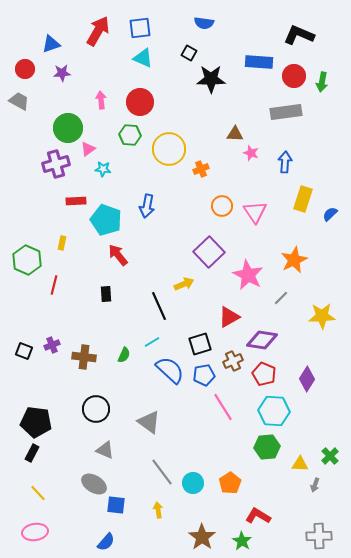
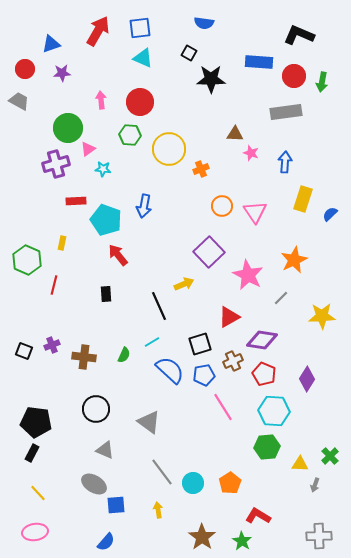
blue arrow at (147, 206): moved 3 px left
blue square at (116, 505): rotated 12 degrees counterclockwise
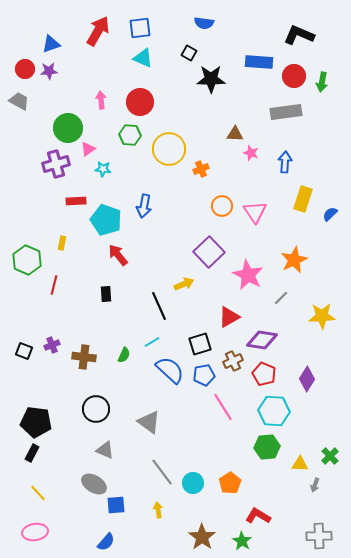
purple star at (62, 73): moved 13 px left, 2 px up
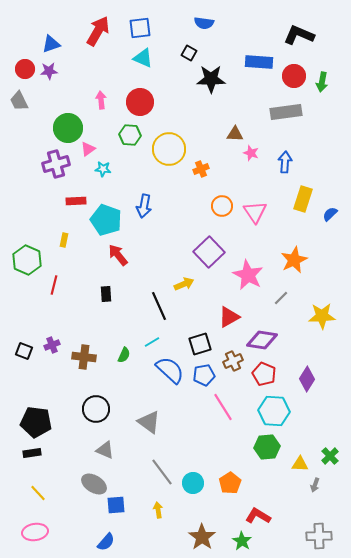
gray trapezoid at (19, 101): rotated 145 degrees counterclockwise
yellow rectangle at (62, 243): moved 2 px right, 3 px up
black rectangle at (32, 453): rotated 54 degrees clockwise
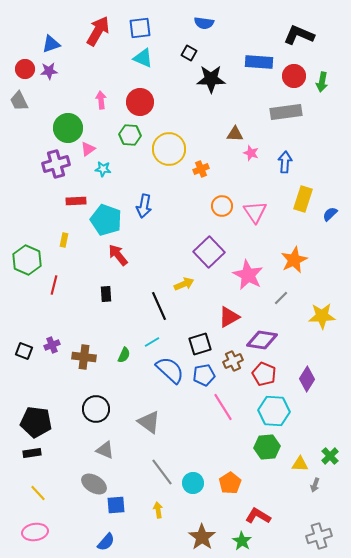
gray cross at (319, 536): rotated 15 degrees counterclockwise
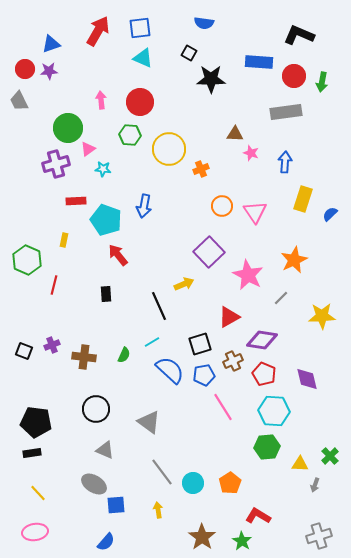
purple diamond at (307, 379): rotated 45 degrees counterclockwise
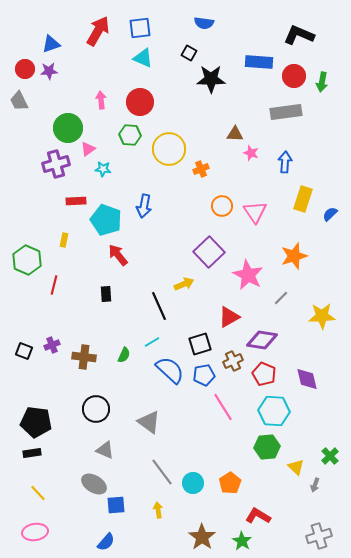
orange star at (294, 260): moved 4 px up; rotated 8 degrees clockwise
yellow triangle at (300, 464): moved 4 px left, 3 px down; rotated 42 degrees clockwise
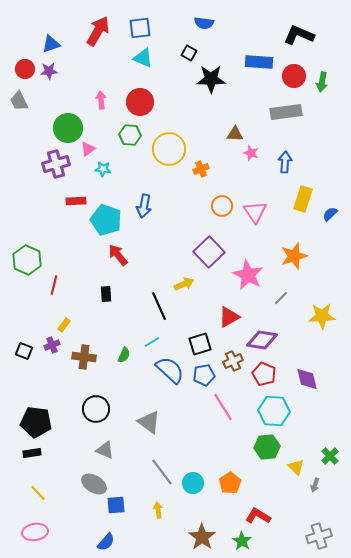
yellow rectangle at (64, 240): moved 85 px down; rotated 24 degrees clockwise
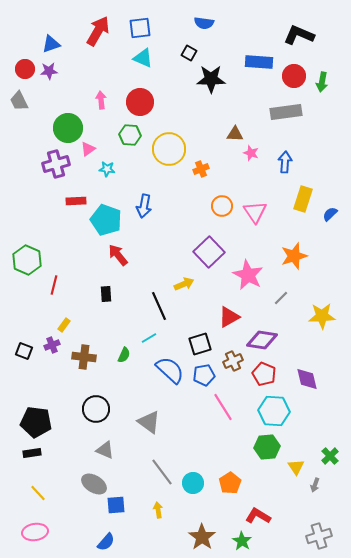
cyan star at (103, 169): moved 4 px right
cyan line at (152, 342): moved 3 px left, 4 px up
yellow triangle at (296, 467): rotated 12 degrees clockwise
